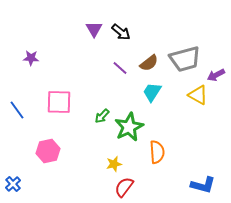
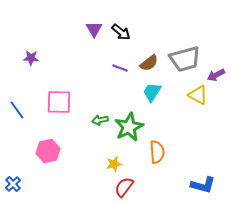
purple line: rotated 21 degrees counterclockwise
green arrow: moved 2 px left, 4 px down; rotated 35 degrees clockwise
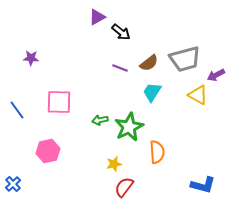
purple triangle: moved 3 px right, 12 px up; rotated 30 degrees clockwise
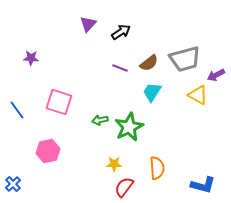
purple triangle: moved 9 px left, 7 px down; rotated 18 degrees counterclockwise
black arrow: rotated 72 degrees counterclockwise
pink square: rotated 16 degrees clockwise
orange semicircle: moved 16 px down
yellow star: rotated 14 degrees clockwise
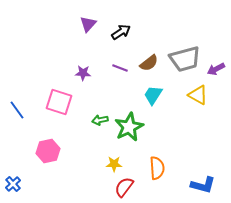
purple star: moved 52 px right, 15 px down
purple arrow: moved 6 px up
cyan trapezoid: moved 1 px right, 3 px down
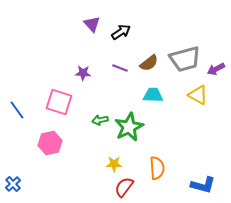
purple triangle: moved 4 px right; rotated 24 degrees counterclockwise
cyan trapezoid: rotated 60 degrees clockwise
pink hexagon: moved 2 px right, 8 px up
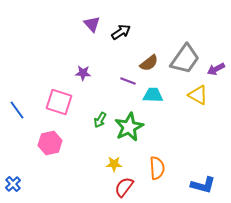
gray trapezoid: rotated 40 degrees counterclockwise
purple line: moved 8 px right, 13 px down
green arrow: rotated 49 degrees counterclockwise
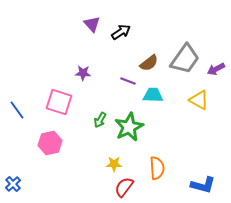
yellow triangle: moved 1 px right, 5 px down
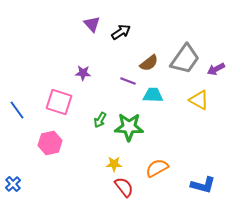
green star: rotated 28 degrees clockwise
orange semicircle: rotated 115 degrees counterclockwise
red semicircle: rotated 105 degrees clockwise
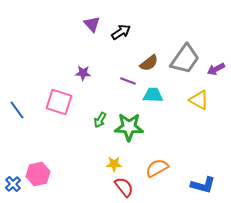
pink hexagon: moved 12 px left, 31 px down
